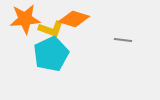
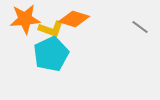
gray line: moved 17 px right, 13 px up; rotated 30 degrees clockwise
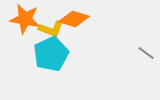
orange star: rotated 16 degrees clockwise
gray line: moved 6 px right, 26 px down
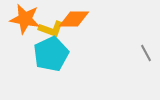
orange diamond: rotated 16 degrees counterclockwise
gray line: rotated 24 degrees clockwise
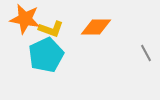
orange diamond: moved 22 px right, 8 px down
cyan pentagon: moved 5 px left, 1 px down
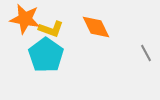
orange diamond: rotated 64 degrees clockwise
cyan pentagon: rotated 12 degrees counterclockwise
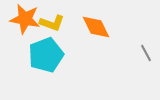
yellow L-shape: moved 1 px right, 6 px up
cyan pentagon: rotated 16 degrees clockwise
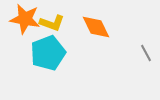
cyan pentagon: moved 2 px right, 2 px up
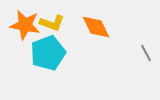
orange star: moved 6 px down
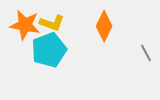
orange diamond: moved 8 px right, 1 px up; rotated 52 degrees clockwise
cyan pentagon: moved 1 px right, 3 px up
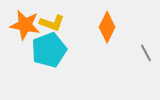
orange diamond: moved 3 px right, 1 px down
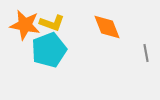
orange diamond: rotated 48 degrees counterclockwise
gray line: rotated 18 degrees clockwise
